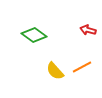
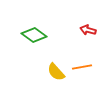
orange line: rotated 18 degrees clockwise
yellow semicircle: moved 1 px right, 1 px down
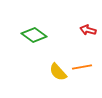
yellow semicircle: moved 2 px right
